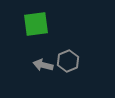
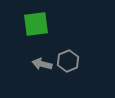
gray arrow: moved 1 px left, 1 px up
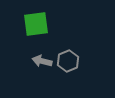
gray arrow: moved 3 px up
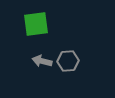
gray hexagon: rotated 20 degrees clockwise
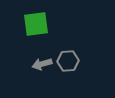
gray arrow: moved 3 px down; rotated 30 degrees counterclockwise
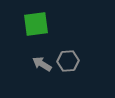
gray arrow: rotated 48 degrees clockwise
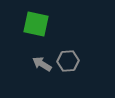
green square: rotated 20 degrees clockwise
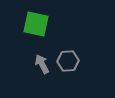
gray arrow: rotated 30 degrees clockwise
